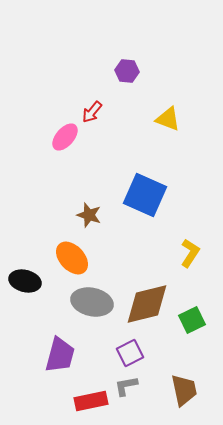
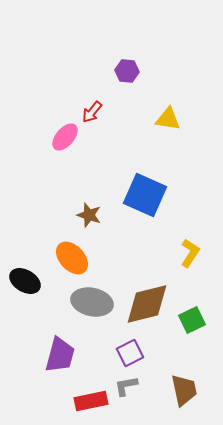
yellow triangle: rotated 12 degrees counterclockwise
black ellipse: rotated 16 degrees clockwise
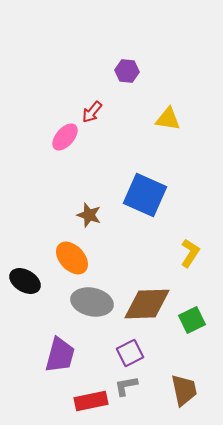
brown diamond: rotated 12 degrees clockwise
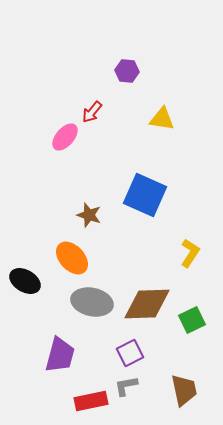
yellow triangle: moved 6 px left
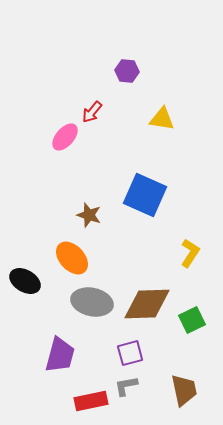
purple square: rotated 12 degrees clockwise
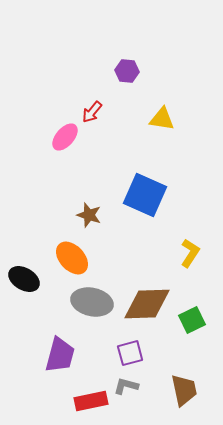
black ellipse: moved 1 px left, 2 px up
gray L-shape: rotated 25 degrees clockwise
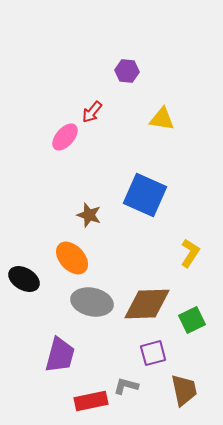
purple square: moved 23 px right
